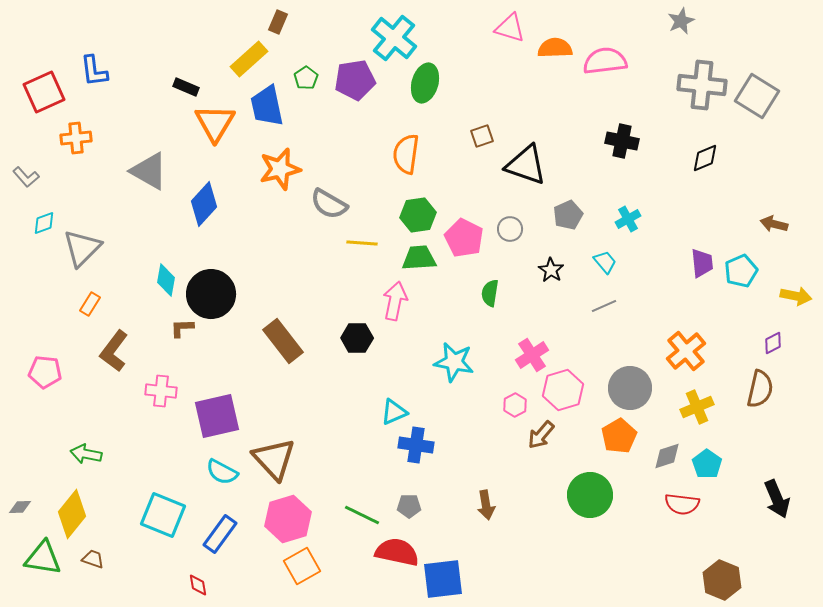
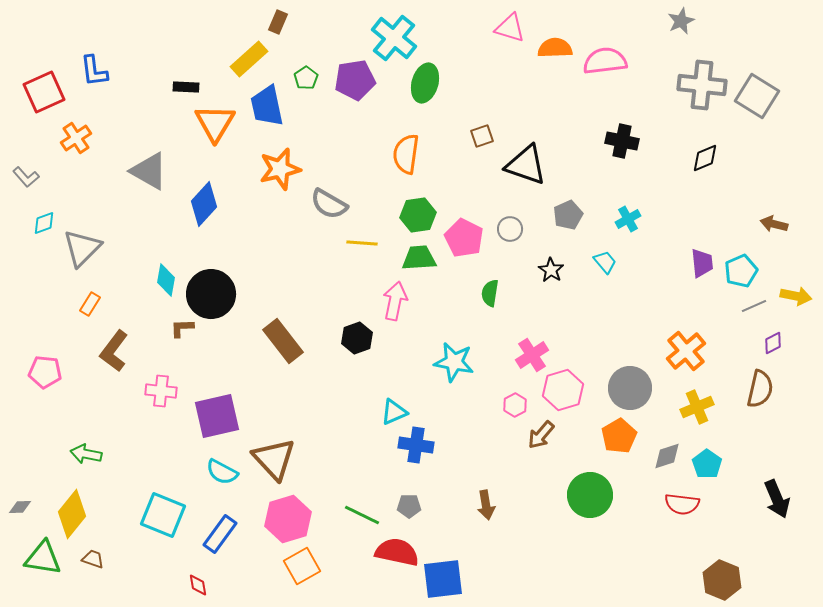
black rectangle at (186, 87): rotated 20 degrees counterclockwise
orange cross at (76, 138): rotated 28 degrees counterclockwise
gray line at (604, 306): moved 150 px right
black hexagon at (357, 338): rotated 20 degrees counterclockwise
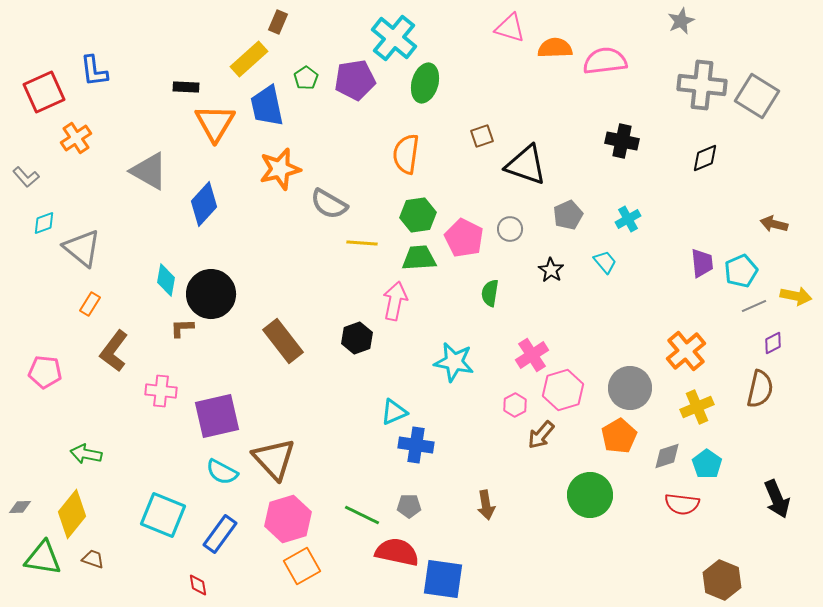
gray triangle at (82, 248): rotated 36 degrees counterclockwise
blue square at (443, 579): rotated 15 degrees clockwise
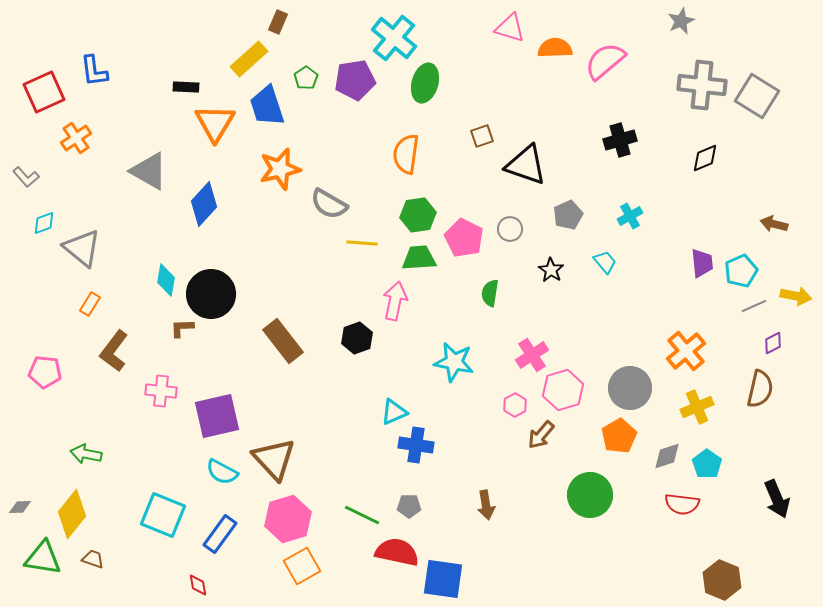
pink semicircle at (605, 61): rotated 33 degrees counterclockwise
blue trapezoid at (267, 106): rotated 6 degrees counterclockwise
black cross at (622, 141): moved 2 px left, 1 px up; rotated 28 degrees counterclockwise
cyan cross at (628, 219): moved 2 px right, 3 px up
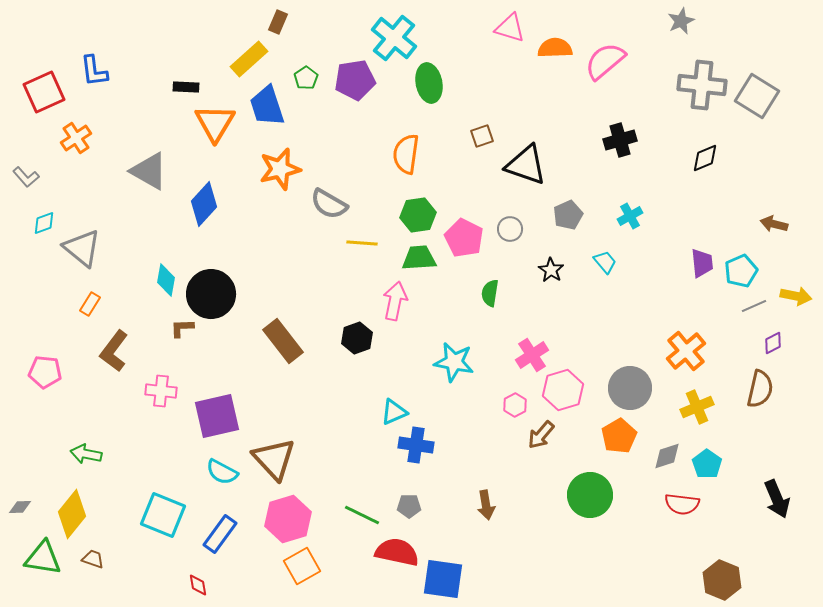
green ellipse at (425, 83): moved 4 px right; rotated 27 degrees counterclockwise
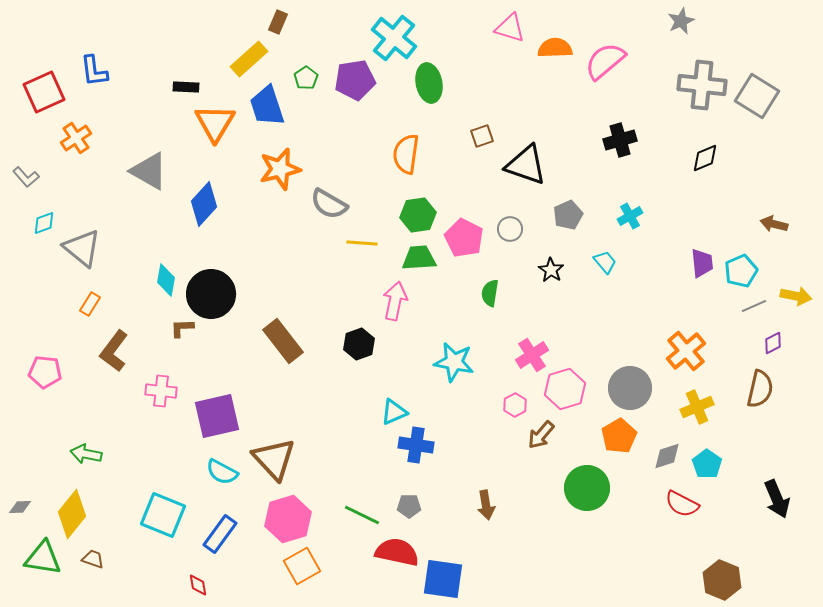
black hexagon at (357, 338): moved 2 px right, 6 px down
pink hexagon at (563, 390): moved 2 px right, 1 px up
green circle at (590, 495): moved 3 px left, 7 px up
red semicircle at (682, 504): rotated 20 degrees clockwise
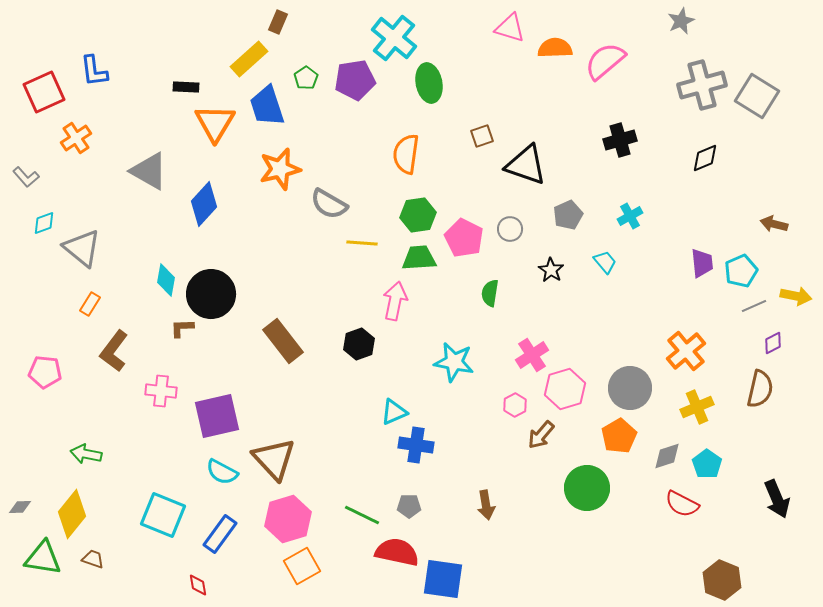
gray cross at (702, 85): rotated 21 degrees counterclockwise
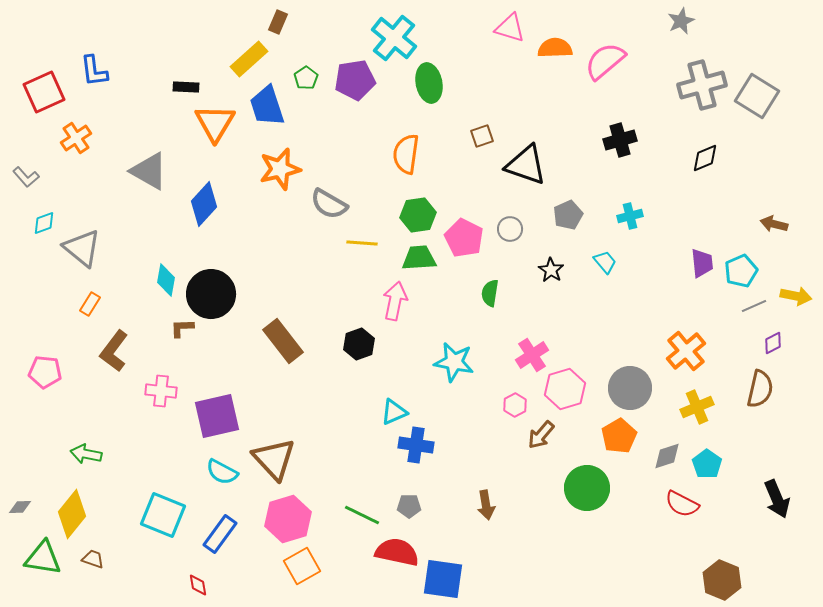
cyan cross at (630, 216): rotated 15 degrees clockwise
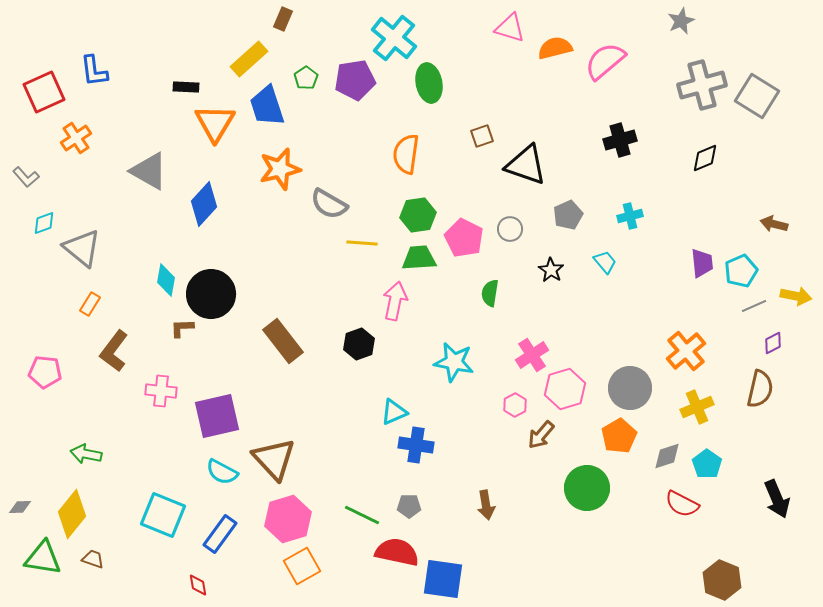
brown rectangle at (278, 22): moved 5 px right, 3 px up
orange semicircle at (555, 48): rotated 12 degrees counterclockwise
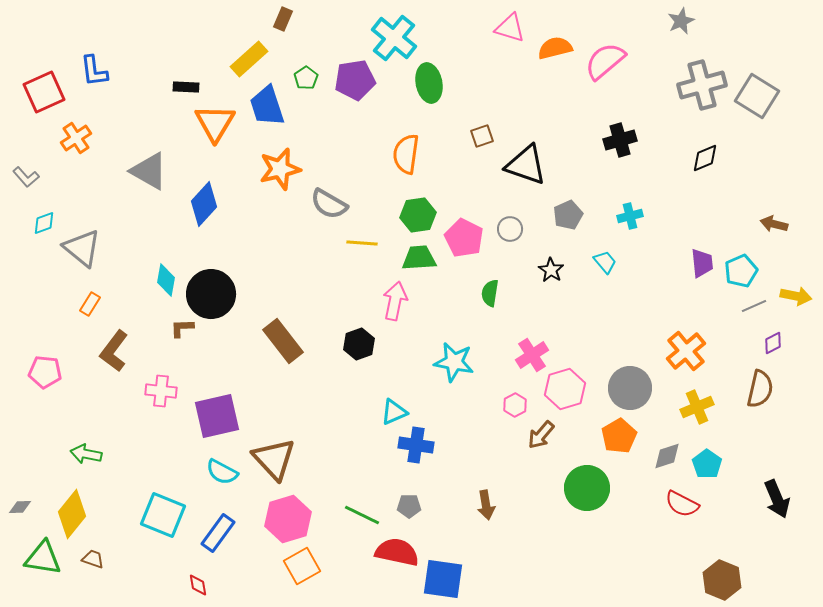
blue rectangle at (220, 534): moved 2 px left, 1 px up
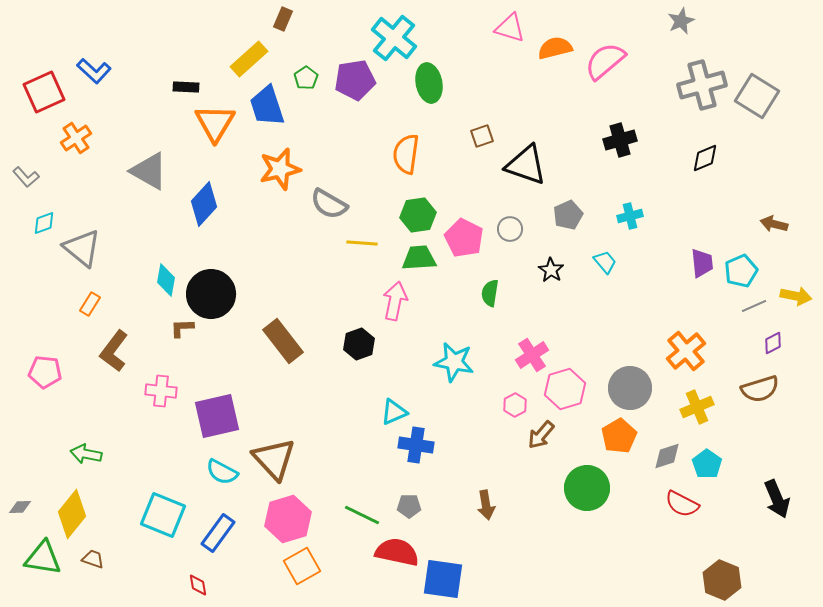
blue L-shape at (94, 71): rotated 40 degrees counterclockwise
brown semicircle at (760, 389): rotated 60 degrees clockwise
